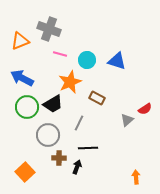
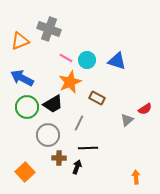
pink line: moved 6 px right, 4 px down; rotated 16 degrees clockwise
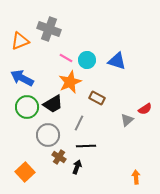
black line: moved 2 px left, 2 px up
brown cross: moved 1 px up; rotated 32 degrees clockwise
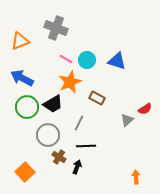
gray cross: moved 7 px right, 1 px up
pink line: moved 1 px down
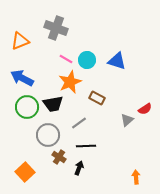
black trapezoid: rotated 20 degrees clockwise
gray line: rotated 28 degrees clockwise
black arrow: moved 2 px right, 1 px down
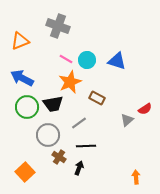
gray cross: moved 2 px right, 2 px up
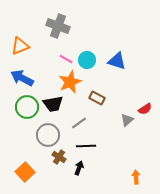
orange triangle: moved 5 px down
